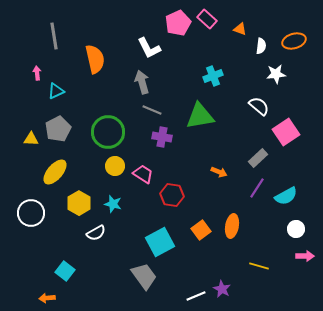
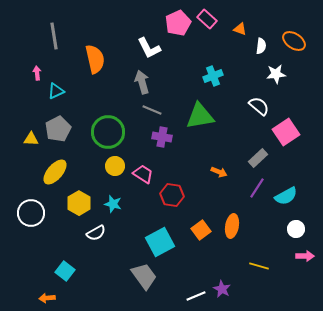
orange ellipse at (294, 41): rotated 50 degrees clockwise
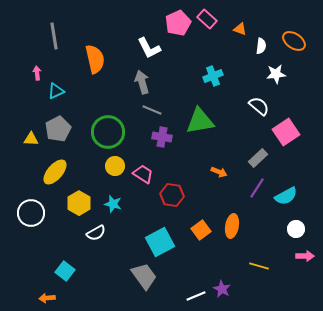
green triangle at (200, 116): moved 5 px down
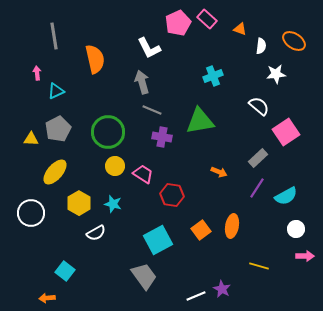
cyan square at (160, 242): moved 2 px left, 2 px up
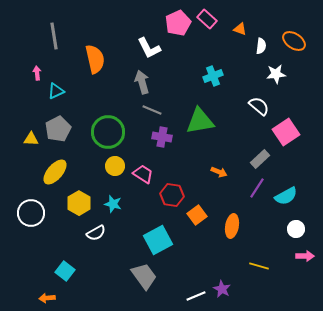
gray rectangle at (258, 158): moved 2 px right, 1 px down
orange square at (201, 230): moved 4 px left, 15 px up
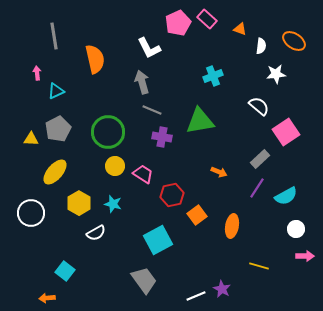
red hexagon at (172, 195): rotated 20 degrees counterclockwise
gray trapezoid at (144, 276): moved 4 px down
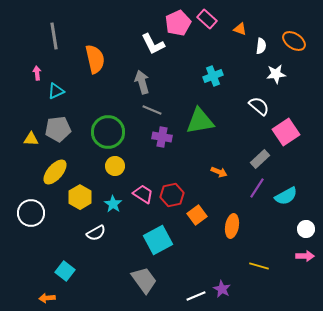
white L-shape at (149, 48): moved 4 px right, 4 px up
gray pentagon at (58, 129): rotated 20 degrees clockwise
pink trapezoid at (143, 174): moved 20 px down
yellow hexagon at (79, 203): moved 1 px right, 6 px up
cyan star at (113, 204): rotated 18 degrees clockwise
white circle at (296, 229): moved 10 px right
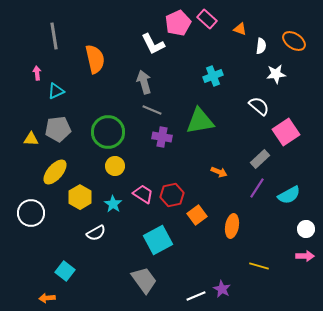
gray arrow at (142, 82): moved 2 px right
cyan semicircle at (286, 196): moved 3 px right, 1 px up
